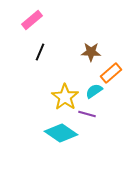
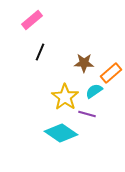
brown star: moved 7 px left, 11 px down
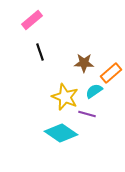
black line: rotated 42 degrees counterclockwise
yellow star: rotated 12 degrees counterclockwise
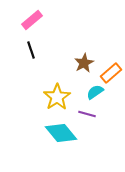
black line: moved 9 px left, 2 px up
brown star: rotated 30 degrees counterclockwise
cyan semicircle: moved 1 px right, 1 px down
yellow star: moved 8 px left; rotated 16 degrees clockwise
cyan diamond: rotated 16 degrees clockwise
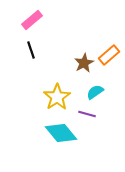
orange rectangle: moved 2 px left, 18 px up
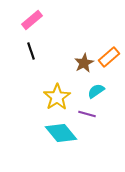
black line: moved 1 px down
orange rectangle: moved 2 px down
cyan semicircle: moved 1 px right, 1 px up
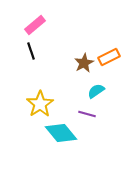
pink rectangle: moved 3 px right, 5 px down
orange rectangle: rotated 15 degrees clockwise
yellow star: moved 17 px left, 7 px down
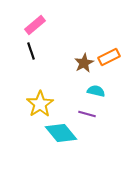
cyan semicircle: rotated 48 degrees clockwise
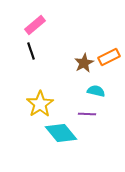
purple line: rotated 12 degrees counterclockwise
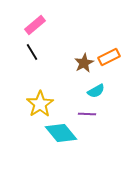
black line: moved 1 px right, 1 px down; rotated 12 degrees counterclockwise
cyan semicircle: rotated 138 degrees clockwise
